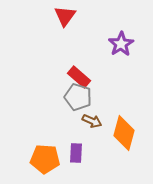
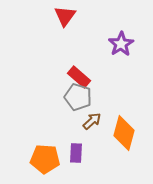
brown arrow: rotated 66 degrees counterclockwise
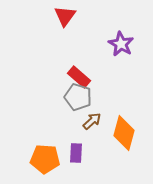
purple star: rotated 10 degrees counterclockwise
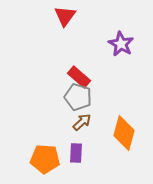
brown arrow: moved 10 px left, 1 px down
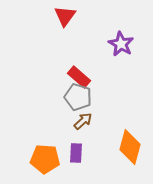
brown arrow: moved 1 px right, 1 px up
orange diamond: moved 6 px right, 14 px down
